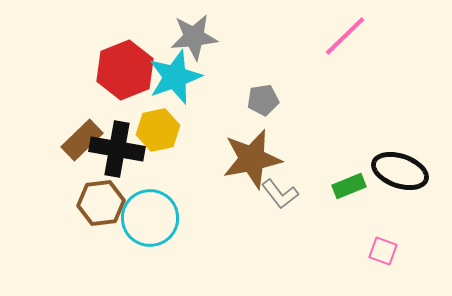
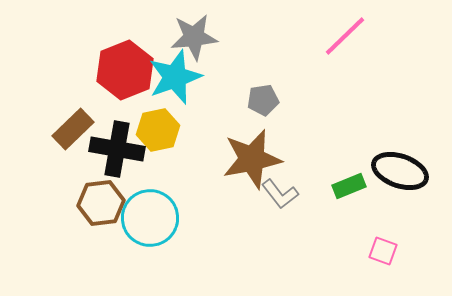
brown rectangle: moved 9 px left, 11 px up
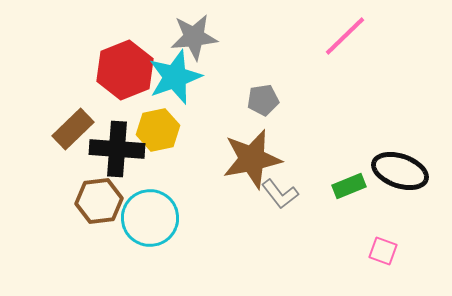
black cross: rotated 6 degrees counterclockwise
brown hexagon: moved 2 px left, 2 px up
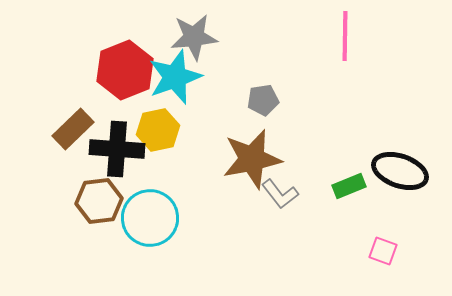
pink line: rotated 45 degrees counterclockwise
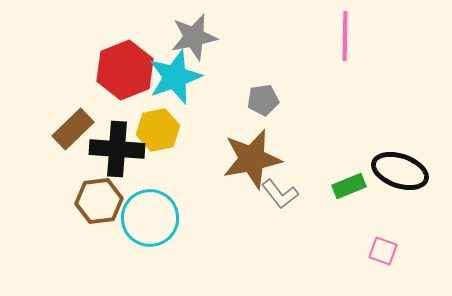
gray star: rotated 6 degrees counterclockwise
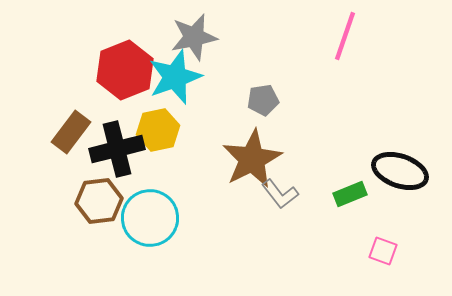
pink line: rotated 18 degrees clockwise
brown rectangle: moved 2 px left, 3 px down; rotated 9 degrees counterclockwise
black cross: rotated 18 degrees counterclockwise
brown star: rotated 16 degrees counterclockwise
green rectangle: moved 1 px right, 8 px down
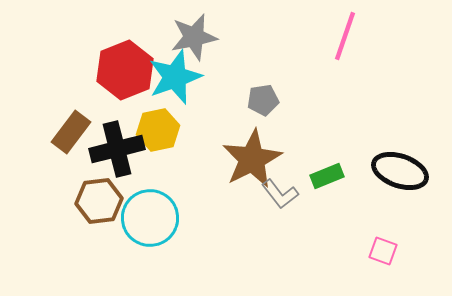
green rectangle: moved 23 px left, 18 px up
